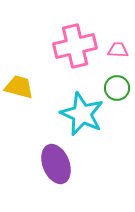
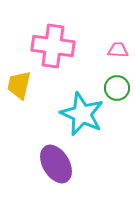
pink cross: moved 22 px left; rotated 21 degrees clockwise
yellow trapezoid: moved 2 px up; rotated 92 degrees counterclockwise
purple ellipse: rotated 9 degrees counterclockwise
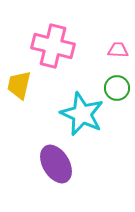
pink cross: rotated 6 degrees clockwise
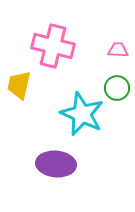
purple ellipse: rotated 54 degrees counterclockwise
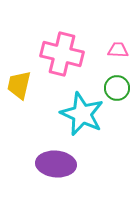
pink cross: moved 9 px right, 8 px down
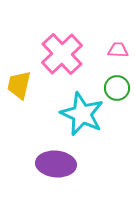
pink cross: rotated 33 degrees clockwise
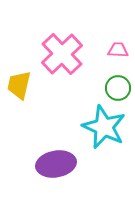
green circle: moved 1 px right
cyan star: moved 22 px right, 13 px down
purple ellipse: rotated 15 degrees counterclockwise
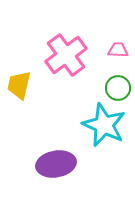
pink cross: moved 4 px right, 1 px down; rotated 6 degrees clockwise
cyan star: moved 2 px up
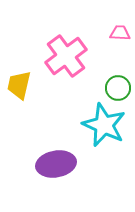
pink trapezoid: moved 2 px right, 17 px up
pink cross: moved 1 px down
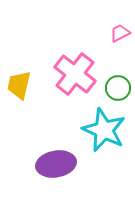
pink trapezoid: rotated 30 degrees counterclockwise
pink cross: moved 9 px right, 18 px down; rotated 15 degrees counterclockwise
cyan star: moved 5 px down
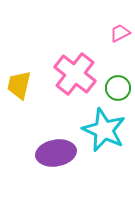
purple ellipse: moved 11 px up
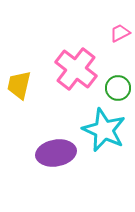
pink cross: moved 1 px right, 5 px up
